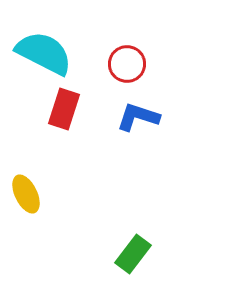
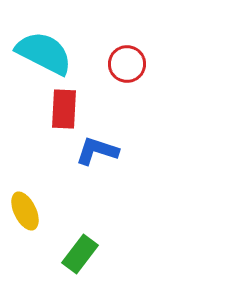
red rectangle: rotated 15 degrees counterclockwise
blue L-shape: moved 41 px left, 34 px down
yellow ellipse: moved 1 px left, 17 px down
green rectangle: moved 53 px left
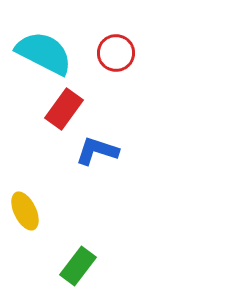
red circle: moved 11 px left, 11 px up
red rectangle: rotated 33 degrees clockwise
green rectangle: moved 2 px left, 12 px down
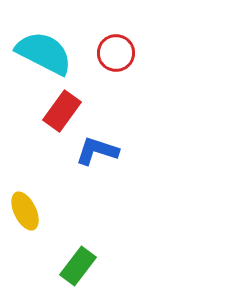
red rectangle: moved 2 px left, 2 px down
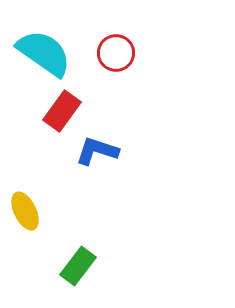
cyan semicircle: rotated 8 degrees clockwise
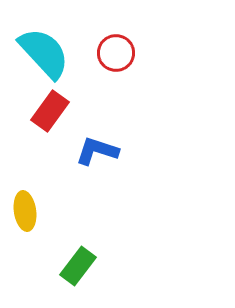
cyan semicircle: rotated 12 degrees clockwise
red rectangle: moved 12 px left
yellow ellipse: rotated 18 degrees clockwise
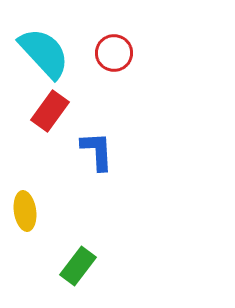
red circle: moved 2 px left
blue L-shape: rotated 69 degrees clockwise
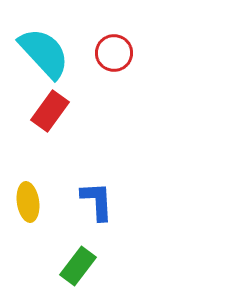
blue L-shape: moved 50 px down
yellow ellipse: moved 3 px right, 9 px up
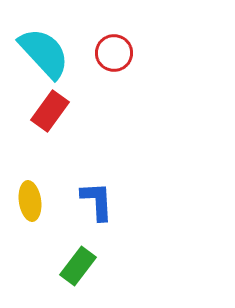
yellow ellipse: moved 2 px right, 1 px up
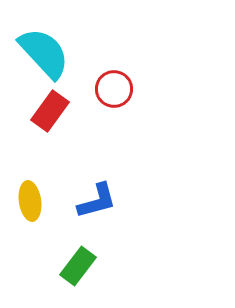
red circle: moved 36 px down
blue L-shape: rotated 78 degrees clockwise
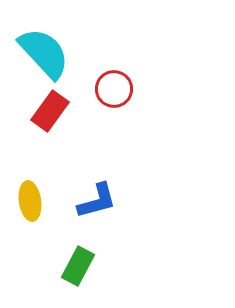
green rectangle: rotated 9 degrees counterclockwise
